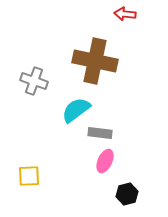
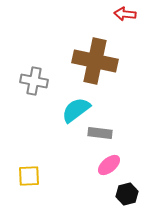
gray cross: rotated 8 degrees counterclockwise
pink ellipse: moved 4 px right, 4 px down; rotated 25 degrees clockwise
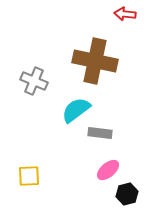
gray cross: rotated 12 degrees clockwise
pink ellipse: moved 1 px left, 5 px down
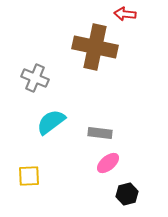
brown cross: moved 14 px up
gray cross: moved 1 px right, 3 px up
cyan semicircle: moved 25 px left, 12 px down
pink ellipse: moved 7 px up
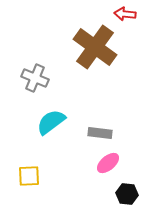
brown cross: rotated 24 degrees clockwise
black hexagon: rotated 20 degrees clockwise
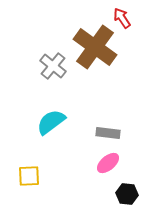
red arrow: moved 3 px left, 4 px down; rotated 50 degrees clockwise
gray cross: moved 18 px right, 12 px up; rotated 16 degrees clockwise
gray rectangle: moved 8 px right
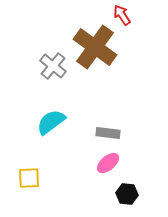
red arrow: moved 3 px up
yellow square: moved 2 px down
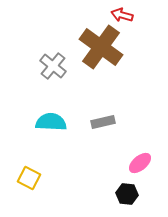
red arrow: rotated 40 degrees counterclockwise
brown cross: moved 6 px right
cyan semicircle: rotated 40 degrees clockwise
gray rectangle: moved 5 px left, 11 px up; rotated 20 degrees counterclockwise
pink ellipse: moved 32 px right
yellow square: rotated 30 degrees clockwise
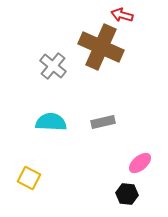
brown cross: rotated 12 degrees counterclockwise
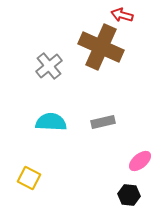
gray cross: moved 4 px left; rotated 12 degrees clockwise
pink ellipse: moved 2 px up
black hexagon: moved 2 px right, 1 px down
